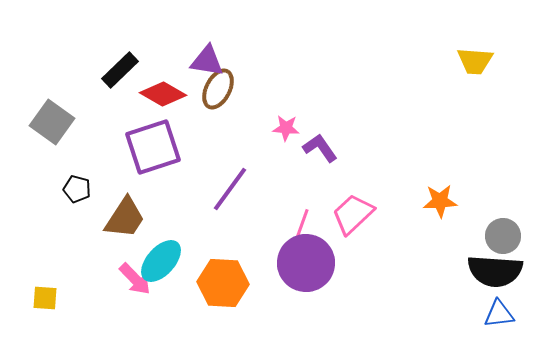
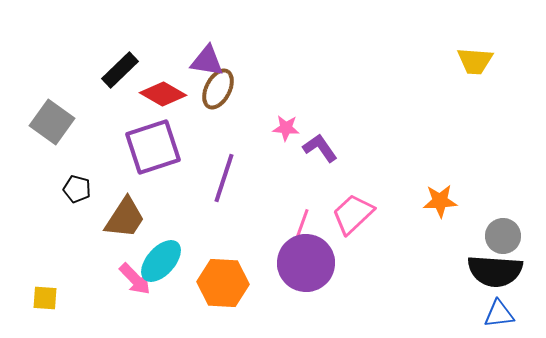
purple line: moved 6 px left, 11 px up; rotated 18 degrees counterclockwise
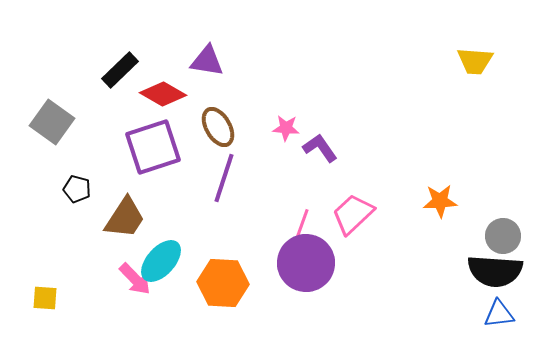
brown ellipse: moved 38 px down; rotated 57 degrees counterclockwise
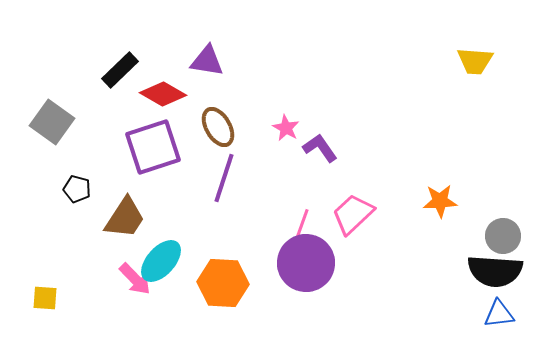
pink star: rotated 24 degrees clockwise
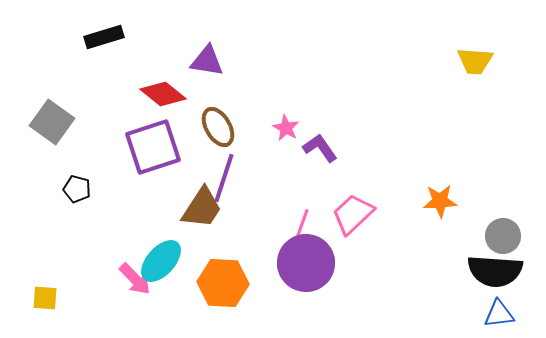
black rectangle: moved 16 px left, 33 px up; rotated 27 degrees clockwise
red diamond: rotated 9 degrees clockwise
brown trapezoid: moved 77 px right, 10 px up
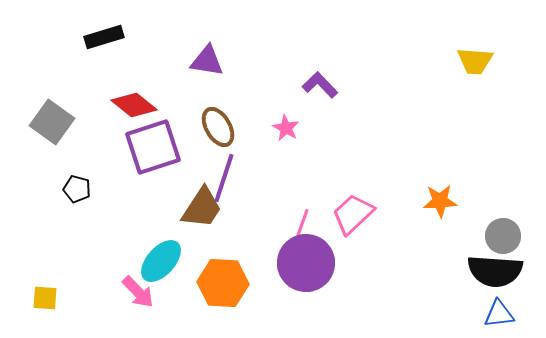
red diamond: moved 29 px left, 11 px down
purple L-shape: moved 63 px up; rotated 9 degrees counterclockwise
pink arrow: moved 3 px right, 13 px down
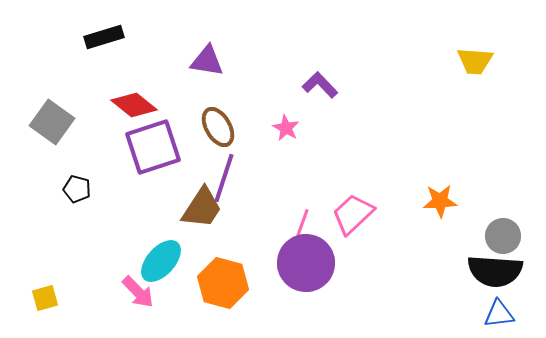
orange hexagon: rotated 12 degrees clockwise
yellow square: rotated 20 degrees counterclockwise
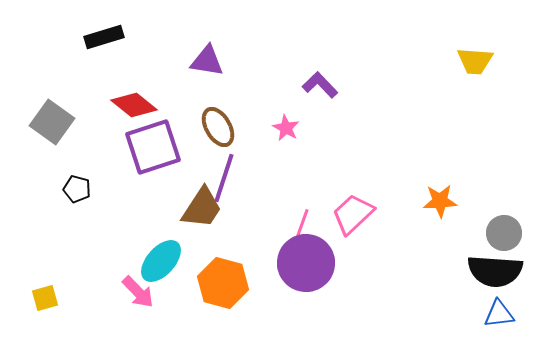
gray circle: moved 1 px right, 3 px up
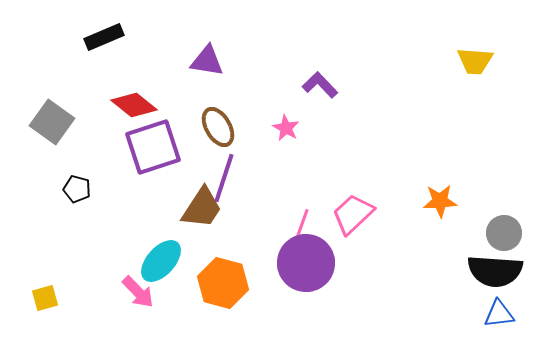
black rectangle: rotated 6 degrees counterclockwise
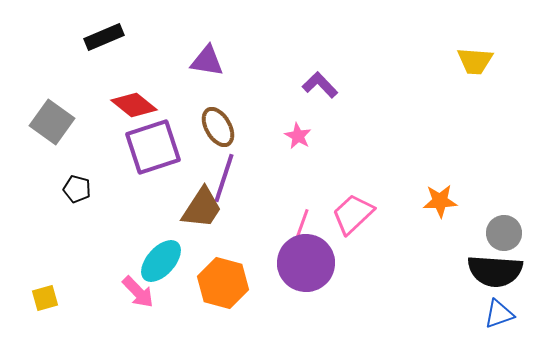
pink star: moved 12 px right, 8 px down
blue triangle: rotated 12 degrees counterclockwise
